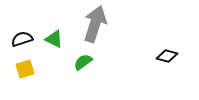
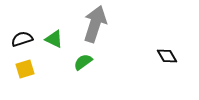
black diamond: rotated 45 degrees clockwise
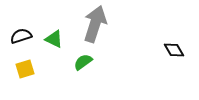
black semicircle: moved 1 px left, 3 px up
black diamond: moved 7 px right, 6 px up
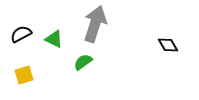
black semicircle: moved 2 px up; rotated 10 degrees counterclockwise
black diamond: moved 6 px left, 5 px up
yellow square: moved 1 px left, 6 px down
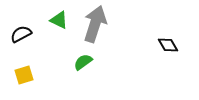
green triangle: moved 5 px right, 19 px up
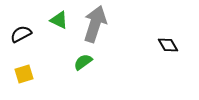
yellow square: moved 1 px up
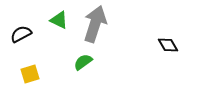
yellow square: moved 6 px right
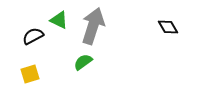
gray arrow: moved 2 px left, 2 px down
black semicircle: moved 12 px right, 2 px down
black diamond: moved 18 px up
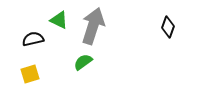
black diamond: rotated 50 degrees clockwise
black semicircle: moved 3 px down; rotated 15 degrees clockwise
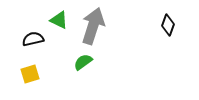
black diamond: moved 2 px up
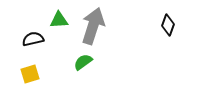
green triangle: rotated 30 degrees counterclockwise
